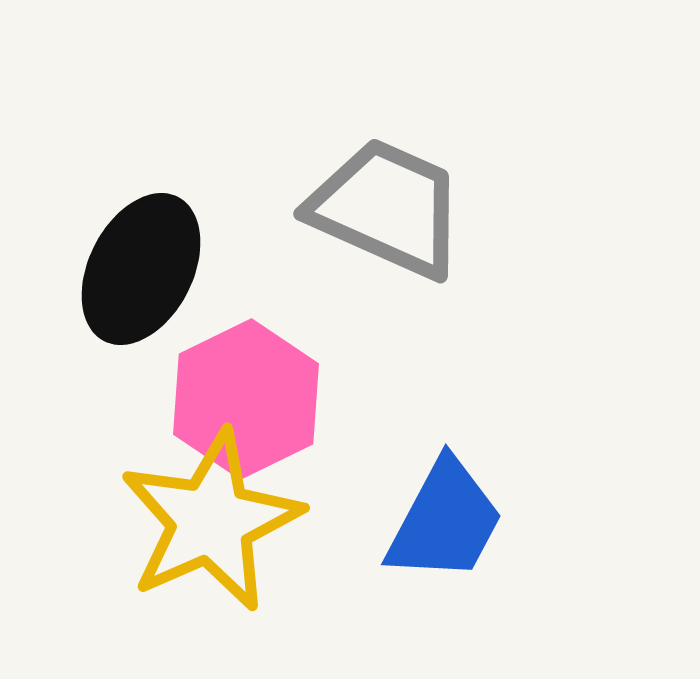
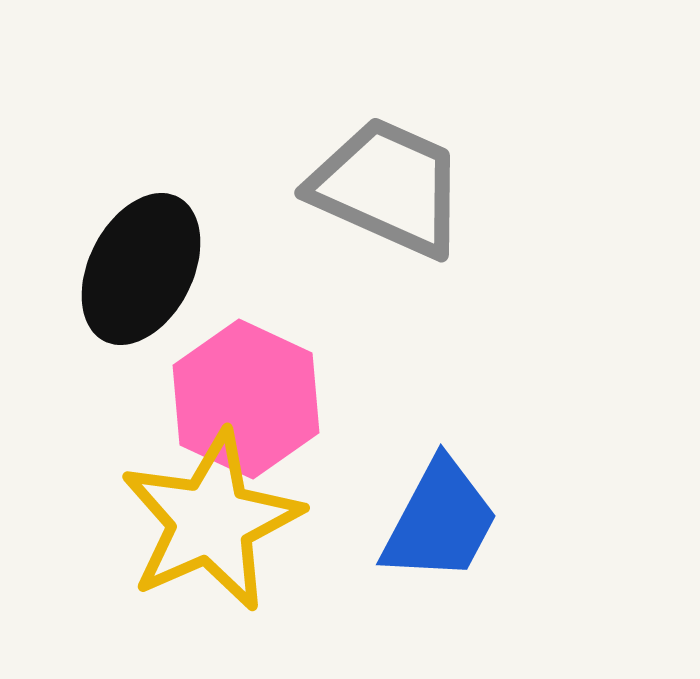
gray trapezoid: moved 1 px right, 21 px up
pink hexagon: rotated 9 degrees counterclockwise
blue trapezoid: moved 5 px left
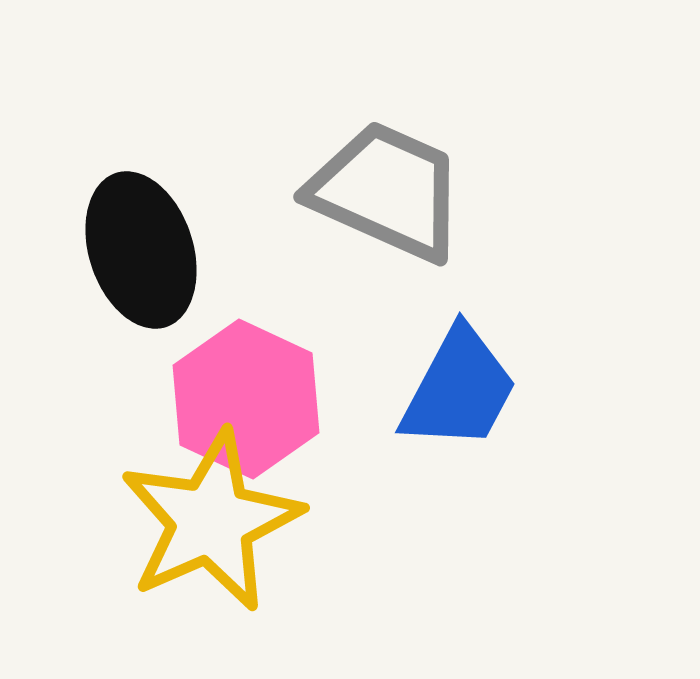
gray trapezoid: moved 1 px left, 4 px down
black ellipse: moved 19 px up; rotated 45 degrees counterclockwise
blue trapezoid: moved 19 px right, 132 px up
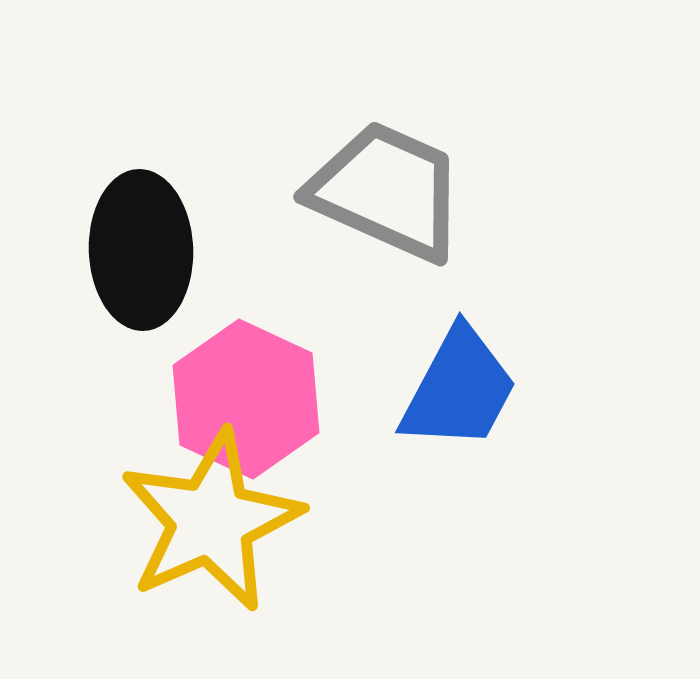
black ellipse: rotated 16 degrees clockwise
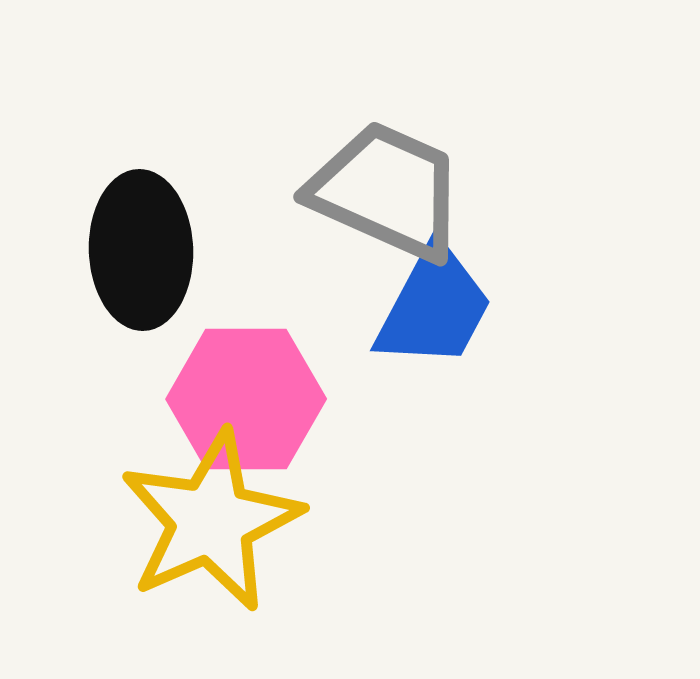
blue trapezoid: moved 25 px left, 82 px up
pink hexagon: rotated 25 degrees counterclockwise
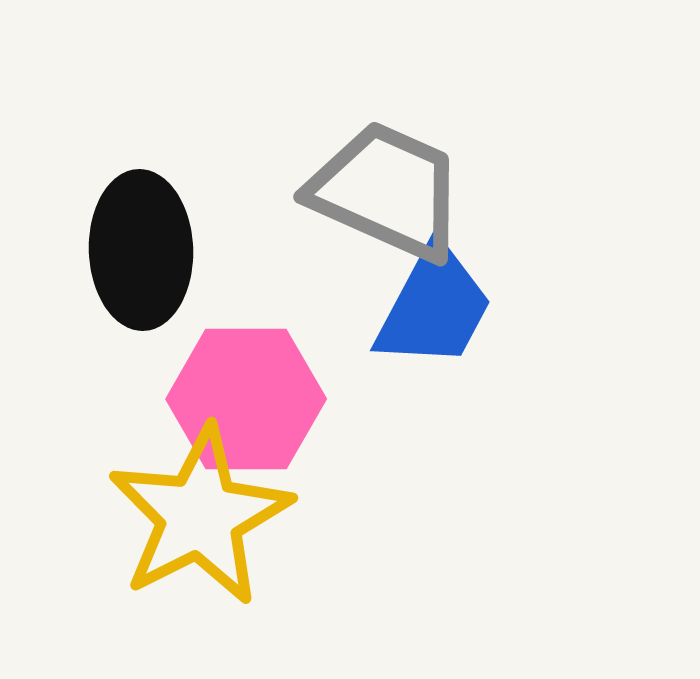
yellow star: moved 11 px left, 5 px up; rotated 3 degrees counterclockwise
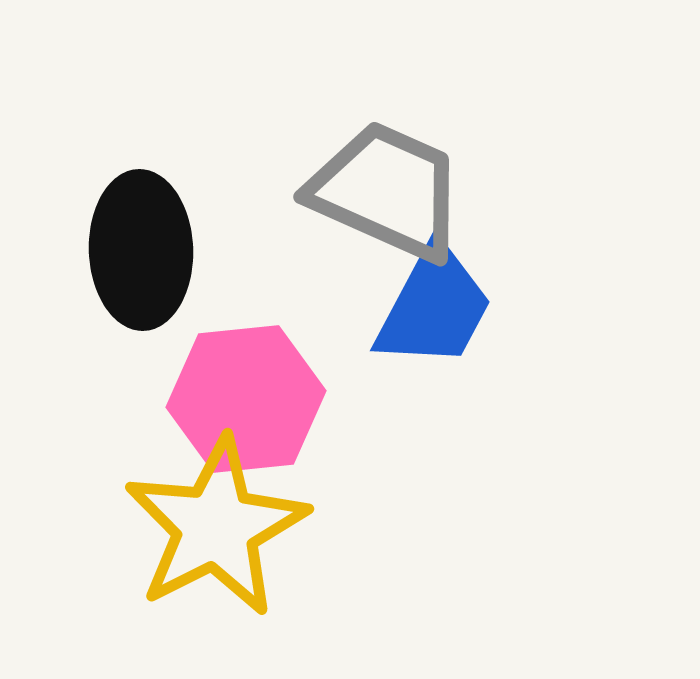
pink hexagon: rotated 6 degrees counterclockwise
yellow star: moved 16 px right, 11 px down
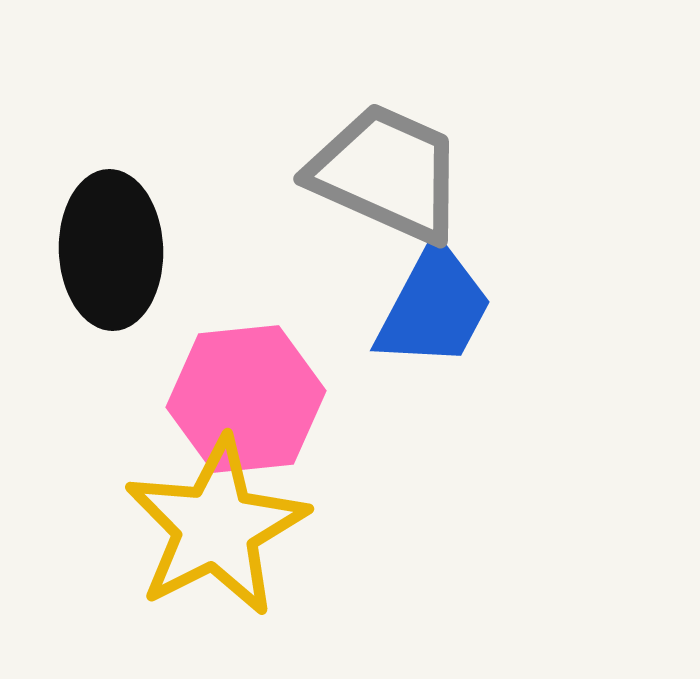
gray trapezoid: moved 18 px up
black ellipse: moved 30 px left
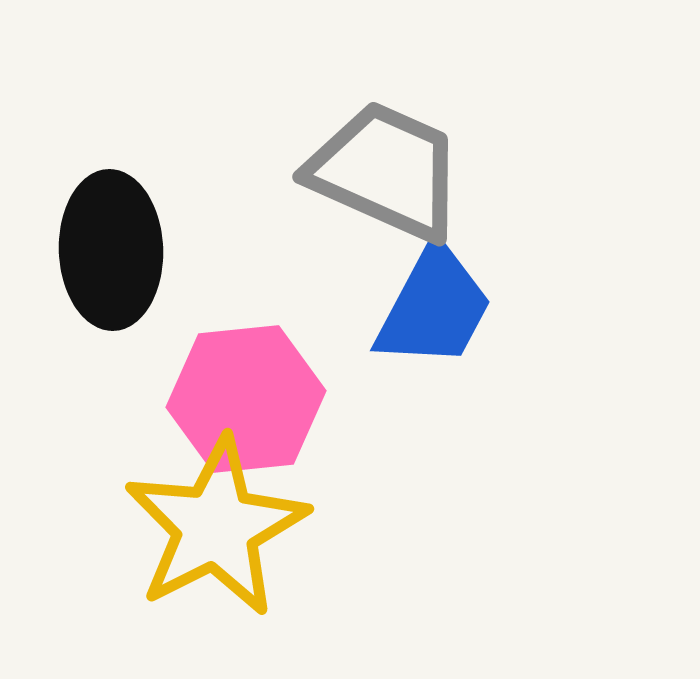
gray trapezoid: moved 1 px left, 2 px up
